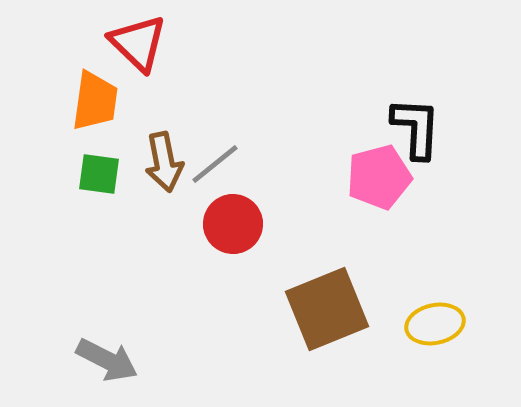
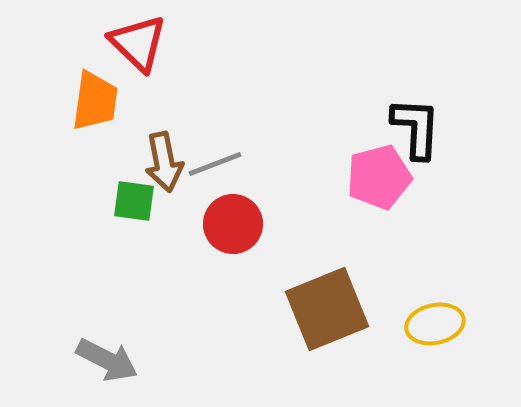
gray line: rotated 18 degrees clockwise
green square: moved 35 px right, 27 px down
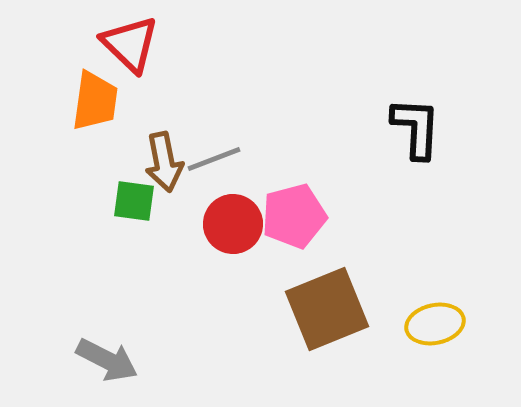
red triangle: moved 8 px left, 1 px down
gray line: moved 1 px left, 5 px up
pink pentagon: moved 85 px left, 39 px down
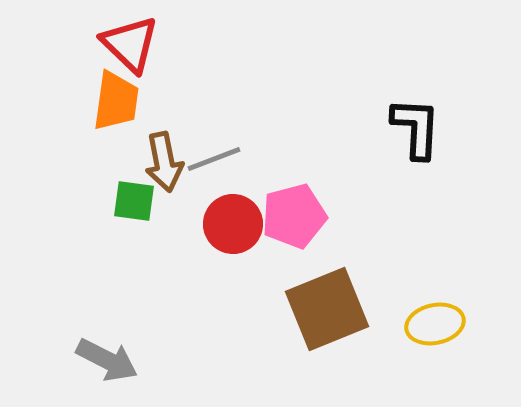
orange trapezoid: moved 21 px right
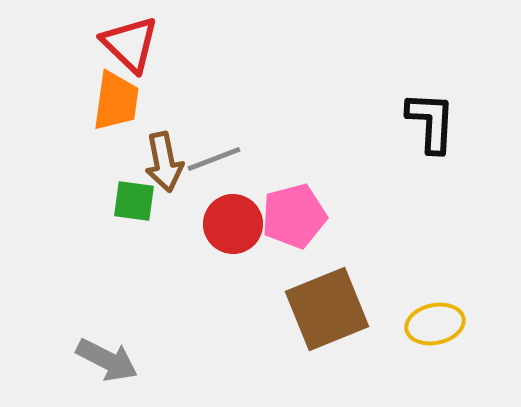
black L-shape: moved 15 px right, 6 px up
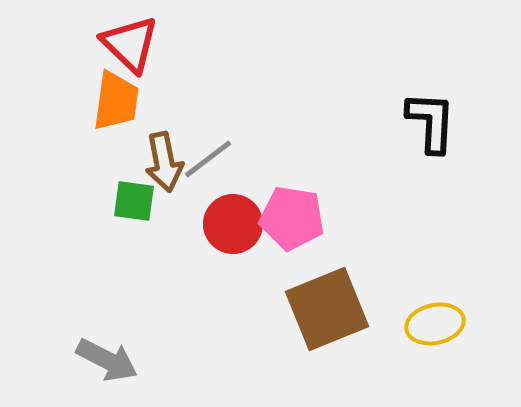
gray line: moved 6 px left; rotated 16 degrees counterclockwise
pink pentagon: moved 2 px left, 2 px down; rotated 24 degrees clockwise
